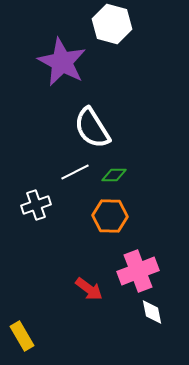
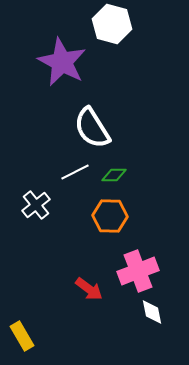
white cross: rotated 20 degrees counterclockwise
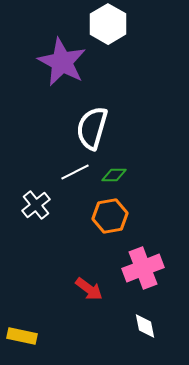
white hexagon: moved 4 px left; rotated 15 degrees clockwise
white semicircle: rotated 48 degrees clockwise
orange hexagon: rotated 12 degrees counterclockwise
pink cross: moved 5 px right, 3 px up
white diamond: moved 7 px left, 14 px down
yellow rectangle: rotated 48 degrees counterclockwise
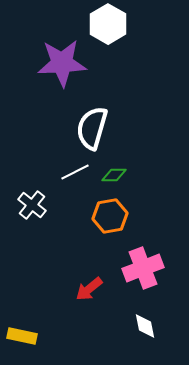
purple star: moved 1 px down; rotated 30 degrees counterclockwise
white cross: moved 4 px left; rotated 12 degrees counterclockwise
red arrow: rotated 104 degrees clockwise
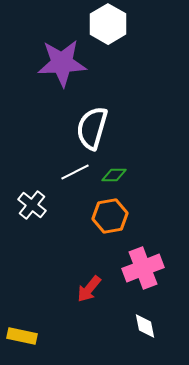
red arrow: rotated 12 degrees counterclockwise
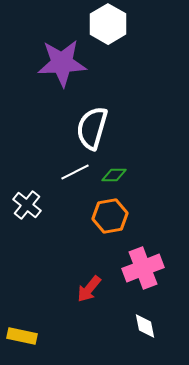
white cross: moved 5 px left
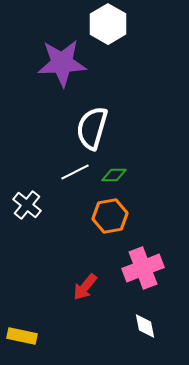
red arrow: moved 4 px left, 2 px up
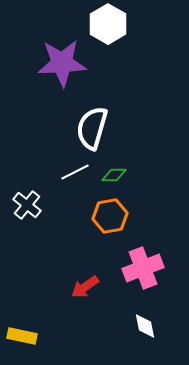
red arrow: rotated 16 degrees clockwise
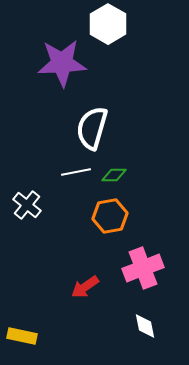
white line: moved 1 px right; rotated 16 degrees clockwise
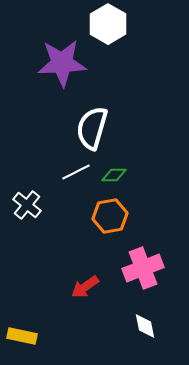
white line: rotated 16 degrees counterclockwise
